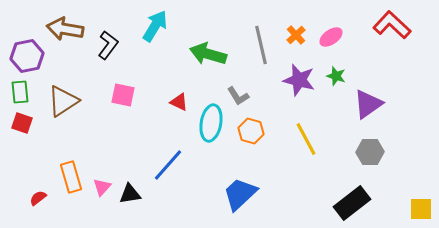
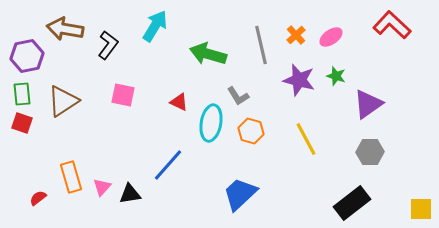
green rectangle: moved 2 px right, 2 px down
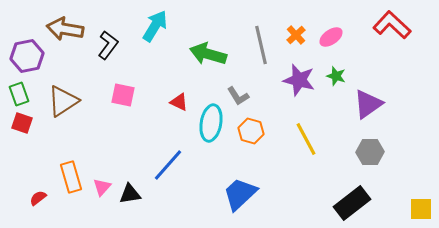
green rectangle: moved 3 px left; rotated 15 degrees counterclockwise
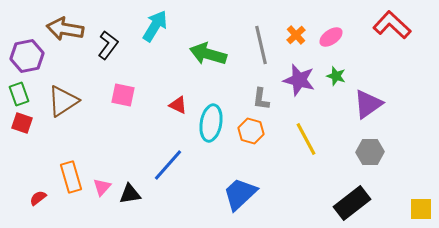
gray L-shape: moved 23 px right, 3 px down; rotated 40 degrees clockwise
red triangle: moved 1 px left, 3 px down
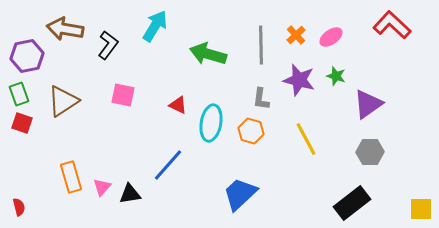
gray line: rotated 12 degrees clockwise
red semicircle: moved 19 px left, 9 px down; rotated 114 degrees clockwise
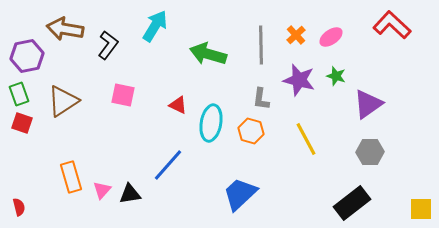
pink triangle: moved 3 px down
